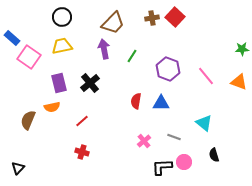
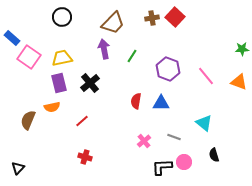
yellow trapezoid: moved 12 px down
red cross: moved 3 px right, 5 px down
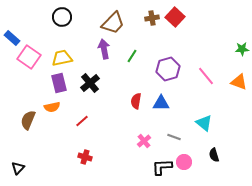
purple hexagon: rotated 25 degrees clockwise
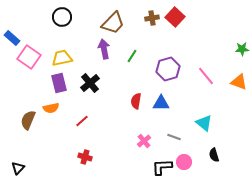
orange semicircle: moved 1 px left, 1 px down
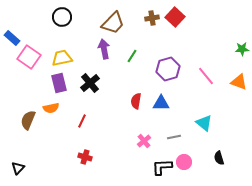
red line: rotated 24 degrees counterclockwise
gray line: rotated 32 degrees counterclockwise
black semicircle: moved 5 px right, 3 px down
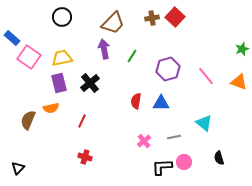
green star: rotated 16 degrees counterclockwise
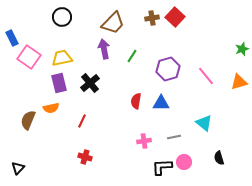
blue rectangle: rotated 21 degrees clockwise
orange triangle: rotated 36 degrees counterclockwise
pink cross: rotated 32 degrees clockwise
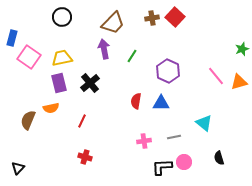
blue rectangle: rotated 42 degrees clockwise
purple hexagon: moved 2 px down; rotated 20 degrees counterclockwise
pink line: moved 10 px right
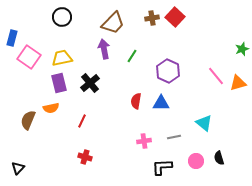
orange triangle: moved 1 px left, 1 px down
pink circle: moved 12 px right, 1 px up
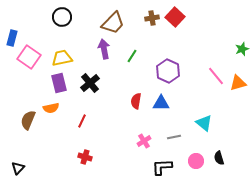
pink cross: rotated 24 degrees counterclockwise
